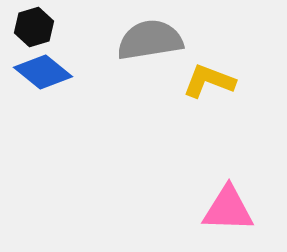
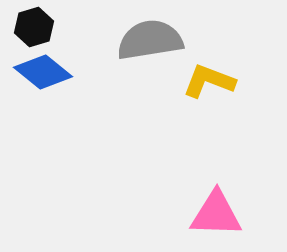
pink triangle: moved 12 px left, 5 px down
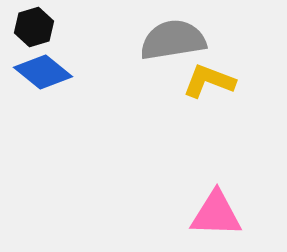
gray semicircle: moved 23 px right
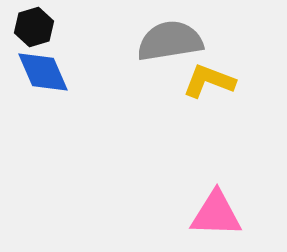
gray semicircle: moved 3 px left, 1 px down
blue diamond: rotated 28 degrees clockwise
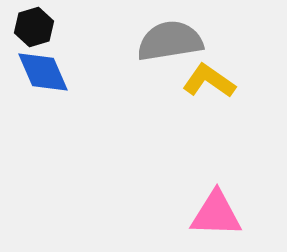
yellow L-shape: rotated 14 degrees clockwise
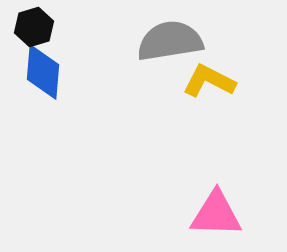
blue diamond: rotated 28 degrees clockwise
yellow L-shape: rotated 8 degrees counterclockwise
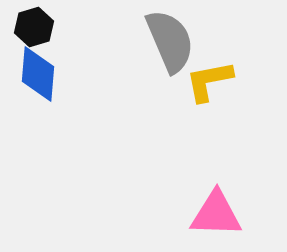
gray semicircle: rotated 76 degrees clockwise
blue diamond: moved 5 px left, 2 px down
yellow L-shape: rotated 38 degrees counterclockwise
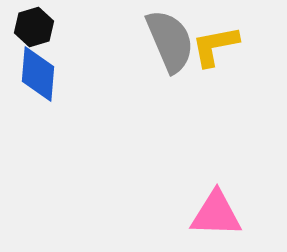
yellow L-shape: moved 6 px right, 35 px up
